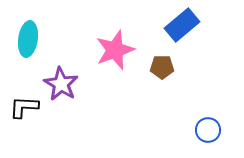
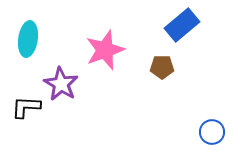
pink star: moved 10 px left
black L-shape: moved 2 px right
blue circle: moved 4 px right, 2 px down
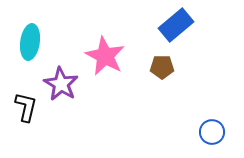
blue rectangle: moved 6 px left
cyan ellipse: moved 2 px right, 3 px down
pink star: moved 6 px down; rotated 24 degrees counterclockwise
black L-shape: rotated 100 degrees clockwise
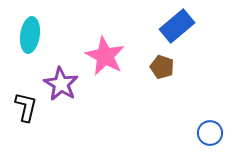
blue rectangle: moved 1 px right, 1 px down
cyan ellipse: moved 7 px up
brown pentagon: rotated 20 degrees clockwise
blue circle: moved 2 px left, 1 px down
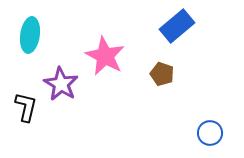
brown pentagon: moved 7 px down
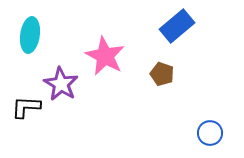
black L-shape: rotated 100 degrees counterclockwise
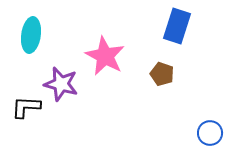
blue rectangle: rotated 32 degrees counterclockwise
cyan ellipse: moved 1 px right
purple star: rotated 16 degrees counterclockwise
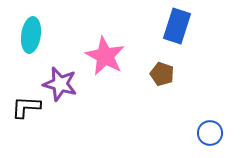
purple star: moved 1 px left
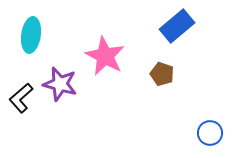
blue rectangle: rotated 32 degrees clockwise
black L-shape: moved 5 px left, 9 px up; rotated 44 degrees counterclockwise
